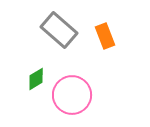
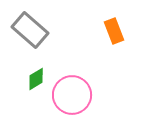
gray rectangle: moved 29 px left
orange rectangle: moved 9 px right, 5 px up
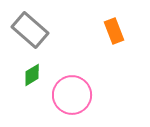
green diamond: moved 4 px left, 4 px up
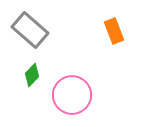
green diamond: rotated 15 degrees counterclockwise
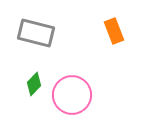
gray rectangle: moved 6 px right, 3 px down; rotated 27 degrees counterclockwise
green diamond: moved 2 px right, 9 px down
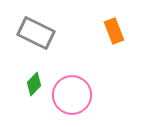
gray rectangle: rotated 12 degrees clockwise
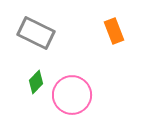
green diamond: moved 2 px right, 2 px up
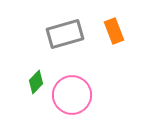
gray rectangle: moved 29 px right, 1 px down; rotated 42 degrees counterclockwise
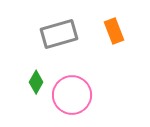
gray rectangle: moved 6 px left
green diamond: rotated 15 degrees counterclockwise
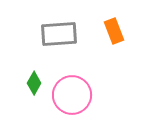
gray rectangle: rotated 12 degrees clockwise
green diamond: moved 2 px left, 1 px down
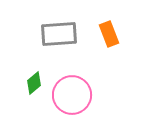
orange rectangle: moved 5 px left, 3 px down
green diamond: rotated 20 degrees clockwise
